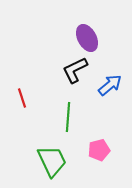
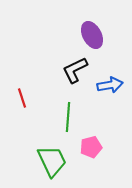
purple ellipse: moved 5 px right, 3 px up
blue arrow: rotated 30 degrees clockwise
pink pentagon: moved 8 px left, 3 px up
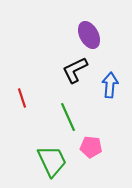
purple ellipse: moved 3 px left
blue arrow: rotated 75 degrees counterclockwise
green line: rotated 28 degrees counterclockwise
pink pentagon: rotated 20 degrees clockwise
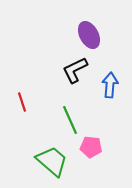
red line: moved 4 px down
green line: moved 2 px right, 3 px down
green trapezoid: rotated 24 degrees counterclockwise
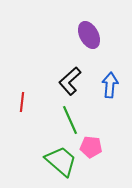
black L-shape: moved 5 px left, 11 px down; rotated 16 degrees counterclockwise
red line: rotated 24 degrees clockwise
green trapezoid: moved 9 px right
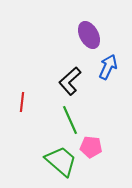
blue arrow: moved 2 px left, 18 px up; rotated 20 degrees clockwise
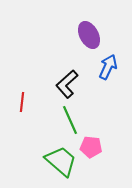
black L-shape: moved 3 px left, 3 px down
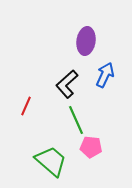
purple ellipse: moved 3 px left, 6 px down; rotated 36 degrees clockwise
blue arrow: moved 3 px left, 8 px down
red line: moved 4 px right, 4 px down; rotated 18 degrees clockwise
green line: moved 6 px right
green trapezoid: moved 10 px left
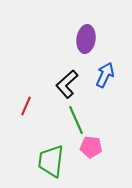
purple ellipse: moved 2 px up
green trapezoid: rotated 124 degrees counterclockwise
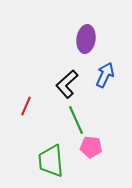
green trapezoid: rotated 12 degrees counterclockwise
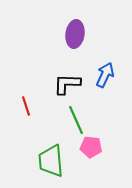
purple ellipse: moved 11 px left, 5 px up
black L-shape: rotated 44 degrees clockwise
red line: rotated 42 degrees counterclockwise
